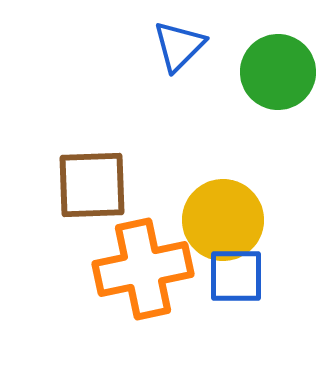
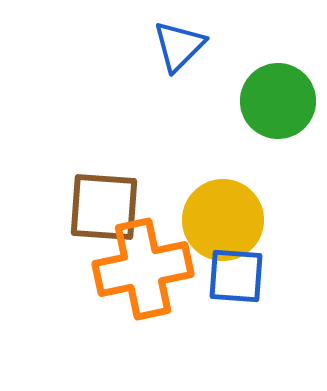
green circle: moved 29 px down
brown square: moved 12 px right, 22 px down; rotated 6 degrees clockwise
blue square: rotated 4 degrees clockwise
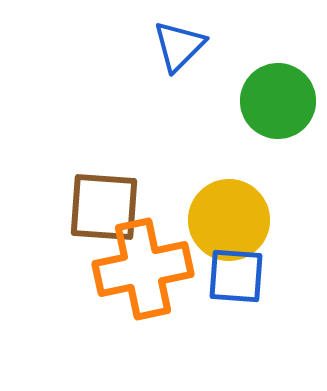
yellow circle: moved 6 px right
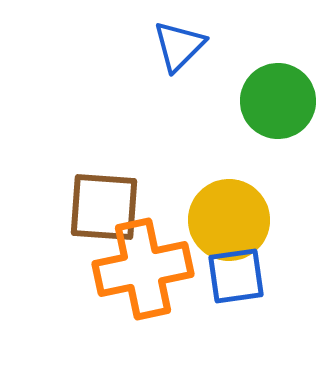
blue square: rotated 12 degrees counterclockwise
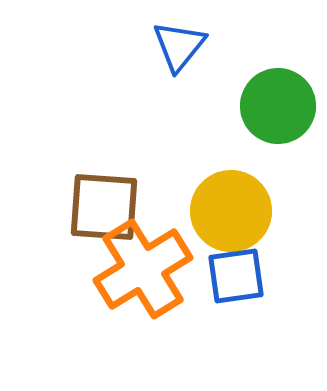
blue triangle: rotated 6 degrees counterclockwise
green circle: moved 5 px down
yellow circle: moved 2 px right, 9 px up
orange cross: rotated 20 degrees counterclockwise
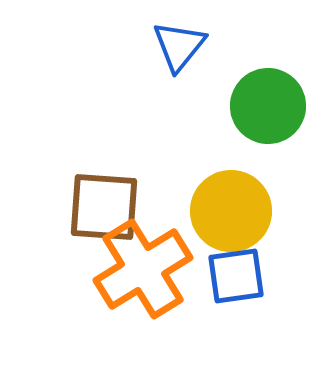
green circle: moved 10 px left
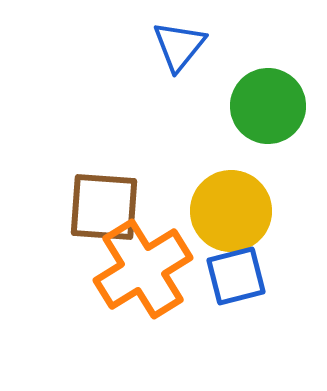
blue square: rotated 6 degrees counterclockwise
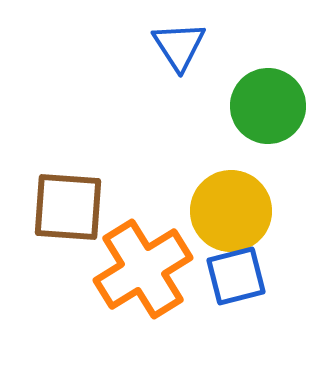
blue triangle: rotated 12 degrees counterclockwise
brown square: moved 36 px left
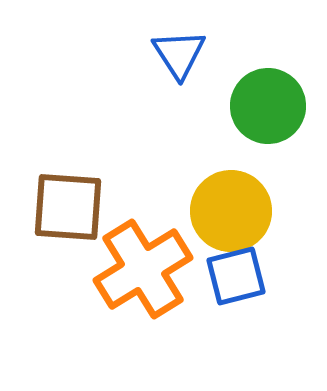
blue triangle: moved 8 px down
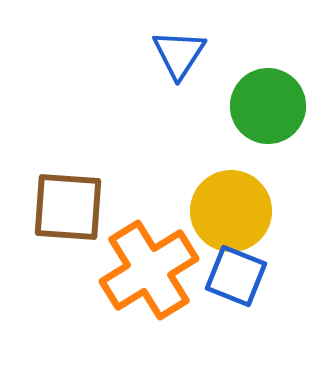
blue triangle: rotated 6 degrees clockwise
orange cross: moved 6 px right, 1 px down
blue square: rotated 36 degrees clockwise
